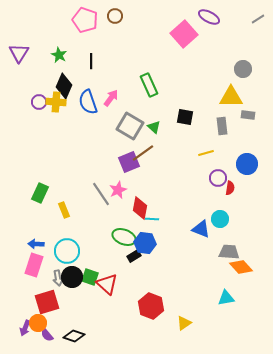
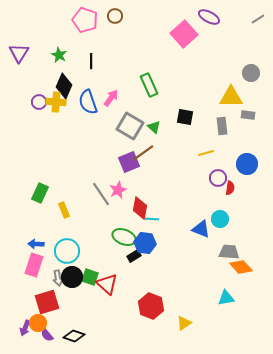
gray circle at (243, 69): moved 8 px right, 4 px down
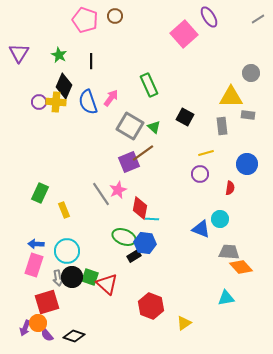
purple ellipse at (209, 17): rotated 30 degrees clockwise
black square at (185, 117): rotated 18 degrees clockwise
purple circle at (218, 178): moved 18 px left, 4 px up
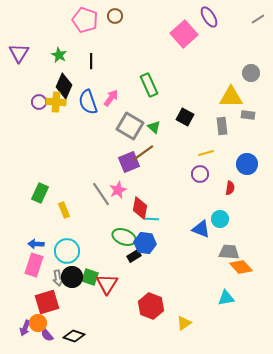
red triangle at (107, 284): rotated 20 degrees clockwise
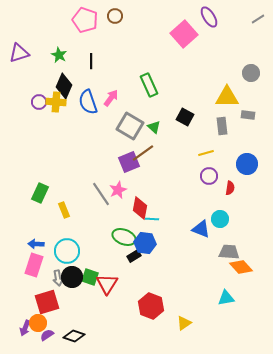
purple triangle at (19, 53): rotated 40 degrees clockwise
yellow triangle at (231, 97): moved 4 px left
purple circle at (200, 174): moved 9 px right, 2 px down
purple semicircle at (47, 335): rotated 96 degrees clockwise
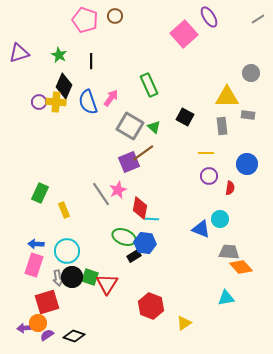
yellow line at (206, 153): rotated 14 degrees clockwise
purple arrow at (25, 328): rotated 63 degrees clockwise
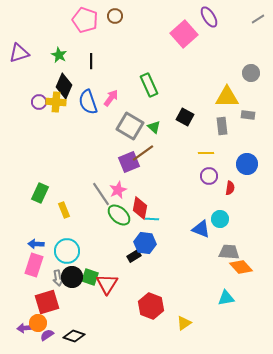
green ellipse at (124, 237): moved 5 px left, 22 px up; rotated 20 degrees clockwise
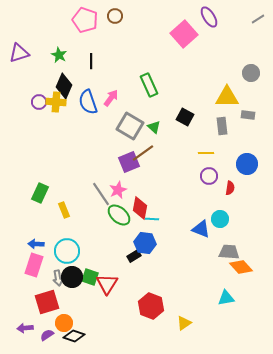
orange circle at (38, 323): moved 26 px right
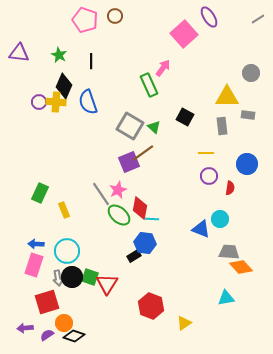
purple triangle at (19, 53): rotated 25 degrees clockwise
pink arrow at (111, 98): moved 52 px right, 30 px up
